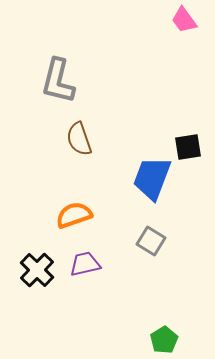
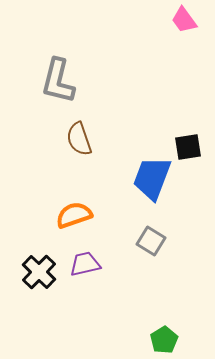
black cross: moved 2 px right, 2 px down
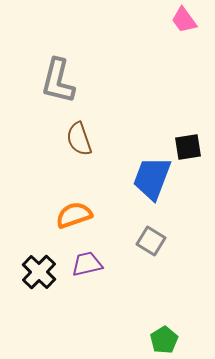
purple trapezoid: moved 2 px right
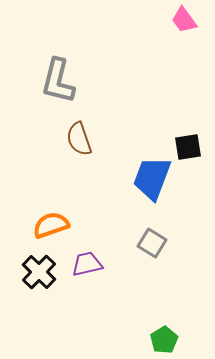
orange semicircle: moved 23 px left, 10 px down
gray square: moved 1 px right, 2 px down
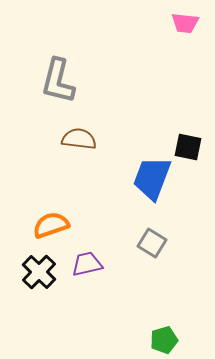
pink trapezoid: moved 1 px right, 3 px down; rotated 48 degrees counterclockwise
brown semicircle: rotated 116 degrees clockwise
black square: rotated 20 degrees clockwise
green pentagon: rotated 16 degrees clockwise
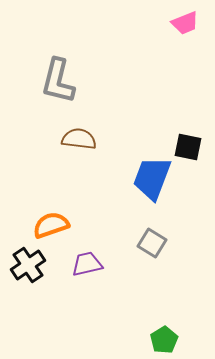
pink trapezoid: rotated 28 degrees counterclockwise
black cross: moved 11 px left, 7 px up; rotated 12 degrees clockwise
green pentagon: rotated 16 degrees counterclockwise
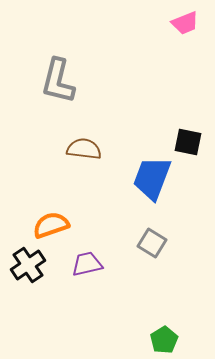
brown semicircle: moved 5 px right, 10 px down
black square: moved 5 px up
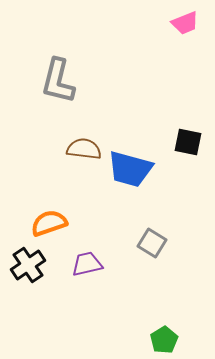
blue trapezoid: moved 22 px left, 9 px up; rotated 96 degrees counterclockwise
orange semicircle: moved 2 px left, 2 px up
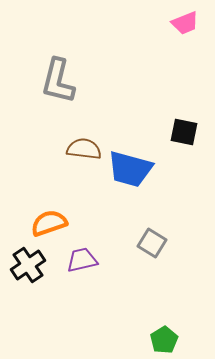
black square: moved 4 px left, 10 px up
purple trapezoid: moved 5 px left, 4 px up
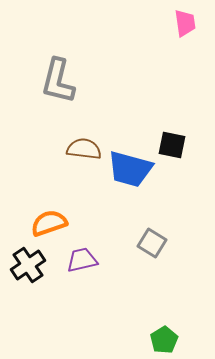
pink trapezoid: rotated 76 degrees counterclockwise
black square: moved 12 px left, 13 px down
